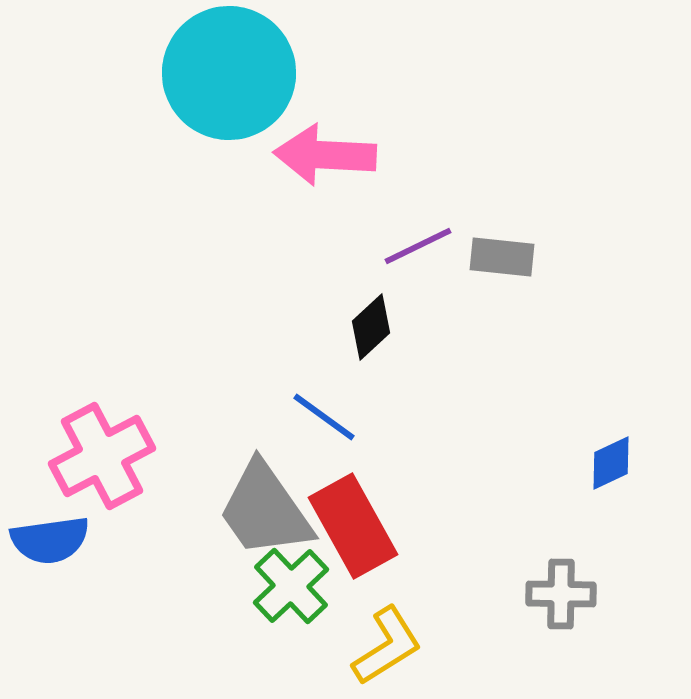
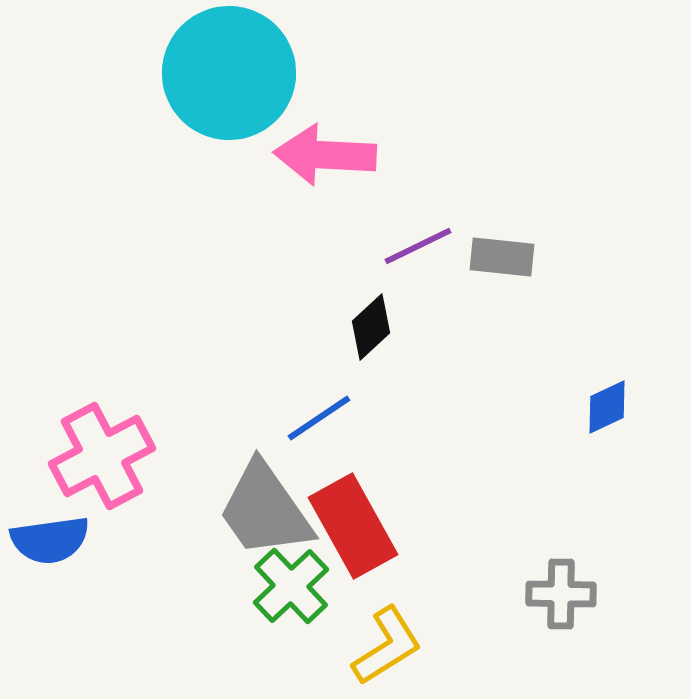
blue line: moved 5 px left, 1 px down; rotated 70 degrees counterclockwise
blue diamond: moved 4 px left, 56 px up
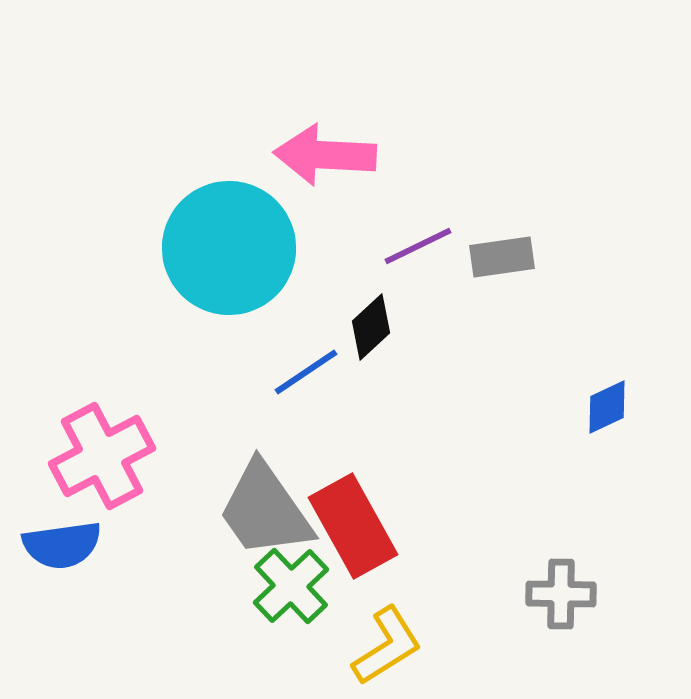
cyan circle: moved 175 px down
gray rectangle: rotated 14 degrees counterclockwise
blue line: moved 13 px left, 46 px up
blue semicircle: moved 12 px right, 5 px down
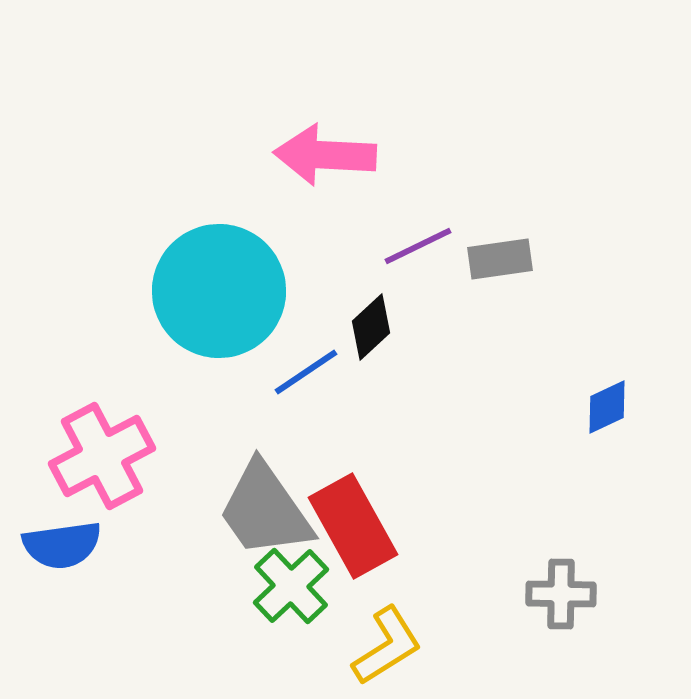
cyan circle: moved 10 px left, 43 px down
gray rectangle: moved 2 px left, 2 px down
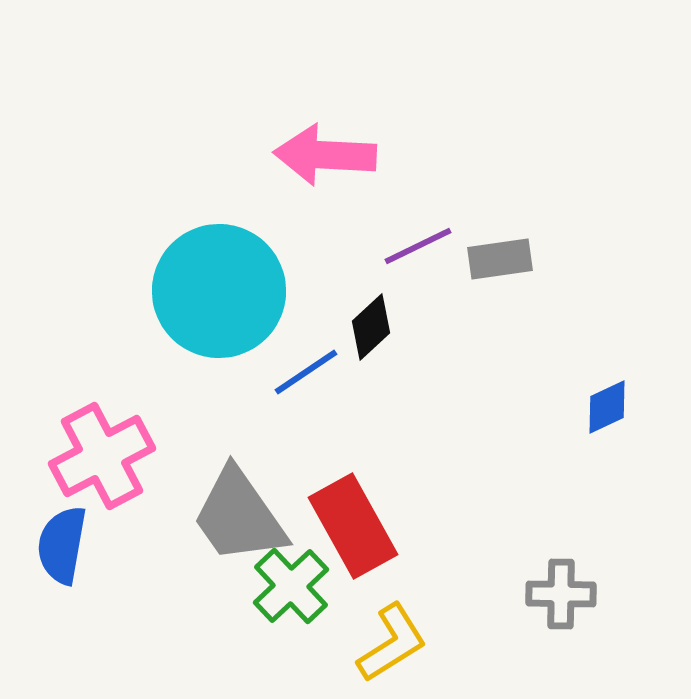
gray trapezoid: moved 26 px left, 6 px down
blue semicircle: rotated 108 degrees clockwise
yellow L-shape: moved 5 px right, 3 px up
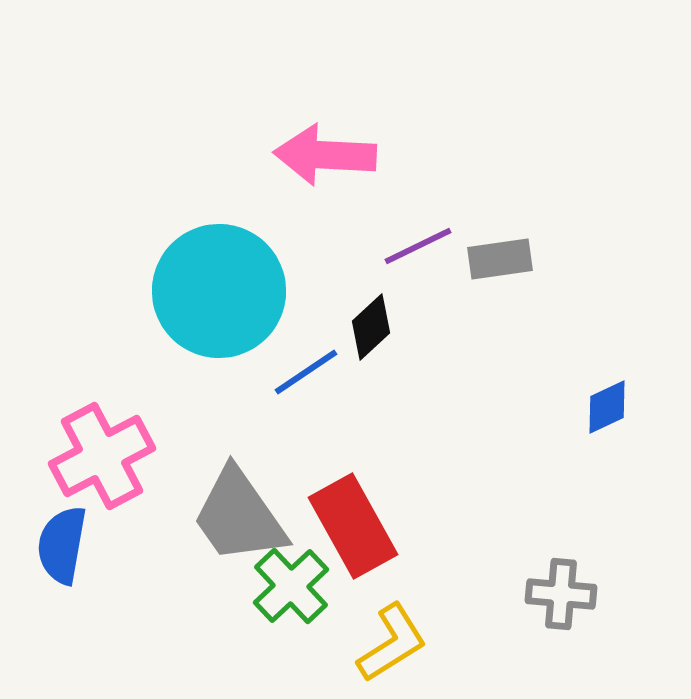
gray cross: rotated 4 degrees clockwise
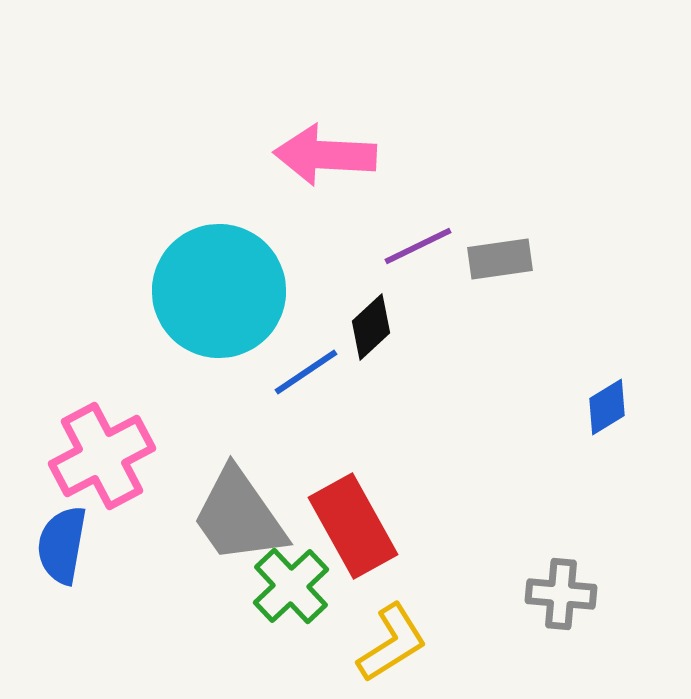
blue diamond: rotated 6 degrees counterclockwise
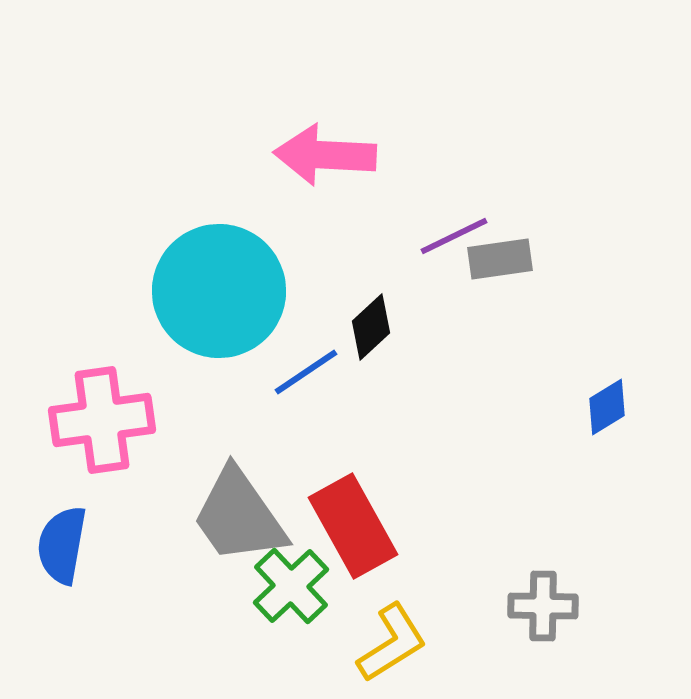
purple line: moved 36 px right, 10 px up
pink cross: moved 36 px up; rotated 20 degrees clockwise
gray cross: moved 18 px left, 12 px down; rotated 4 degrees counterclockwise
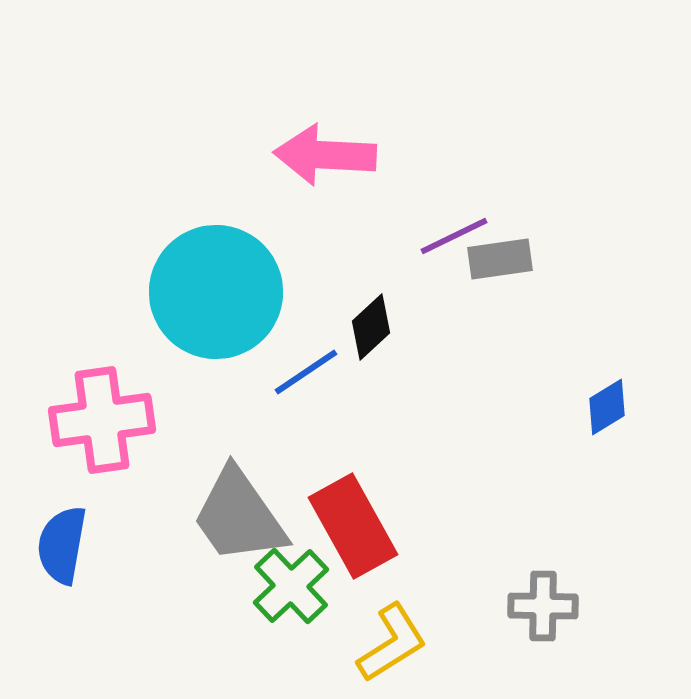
cyan circle: moved 3 px left, 1 px down
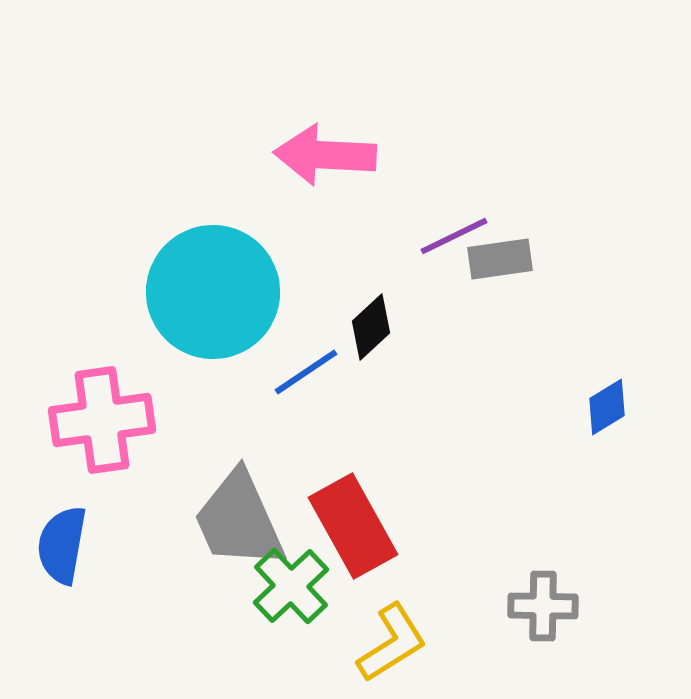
cyan circle: moved 3 px left
gray trapezoid: moved 4 px down; rotated 11 degrees clockwise
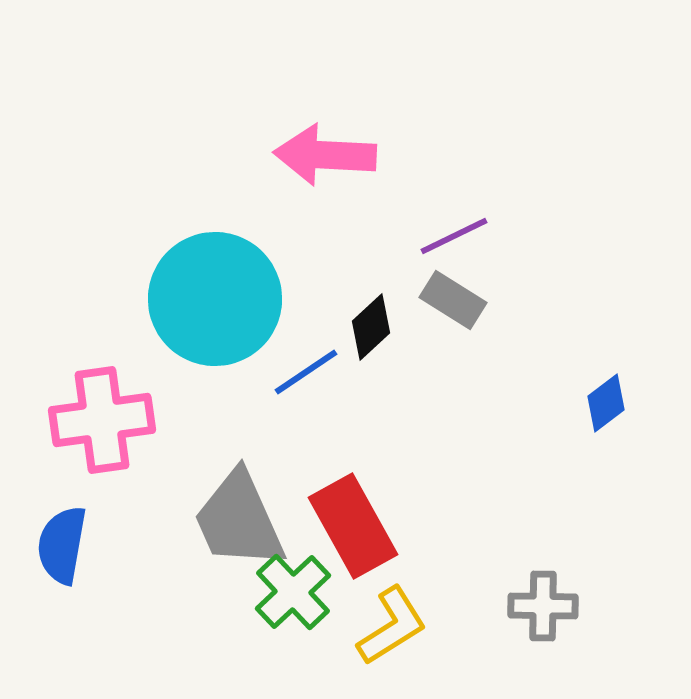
gray rectangle: moved 47 px left, 41 px down; rotated 40 degrees clockwise
cyan circle: moved 2 px right, 7 px down
blue diamond: moved 1 px left, 4 px up; rotated 6 degrees counterclockwise
green cross: moved 2 px right, 6 px down
yellow L-shape: moved 17 px up
